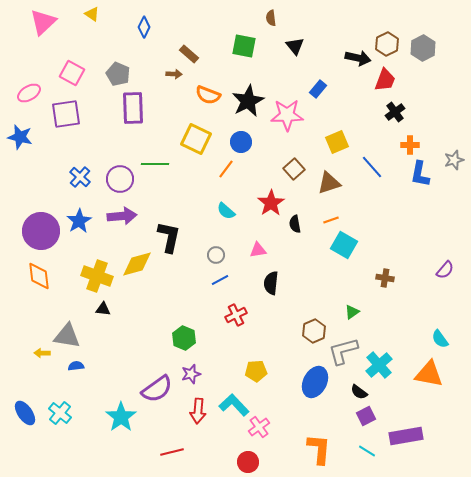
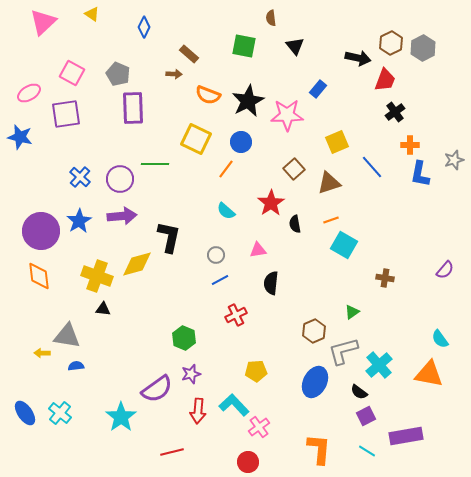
brown hexagon at (387, 44): moved 4 px right, 1 px up
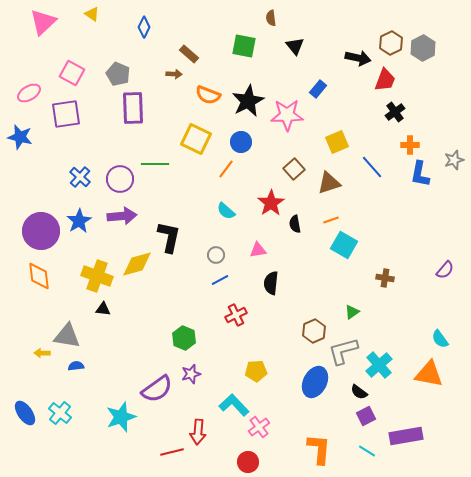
red arrow at (198, 411): moved 21 px down
cyan star at (121, 417): rotated 16 degrees clockwise
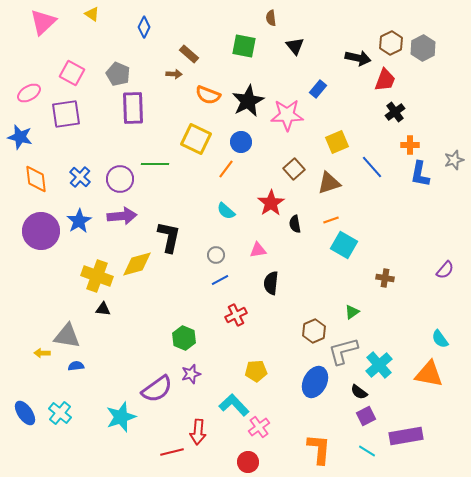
orange diamond at (39, 276): moved 3 px left, 97 px up
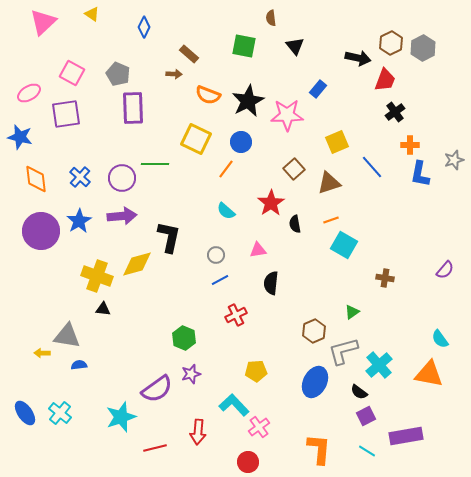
purple circle at (120, 179): moved 2 px right, 1 px up
blue semicircle at (76, 366): moved 3 px right, 1 px up
red line at (172, 452): moved 17 px left, 4 px up
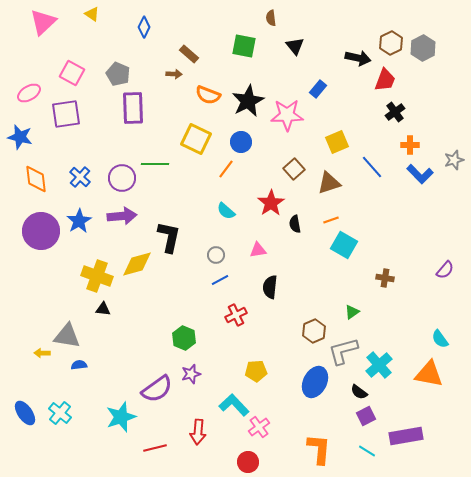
blue L-shape at (420, 174): rotated 56 degrees counterclockwise
black semicircle at (271, 283): moved 1 px left, 4 px down
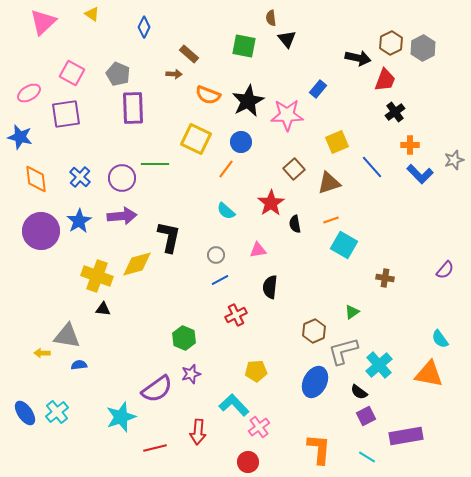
black triangle at (295, 46): moved 8 px left, 7 px up
cyan cross at (60, 413): moved 3 px left, 1 px up; rotated 10 degrees clockwise
cyan line at (367, 451): moved 6 px down
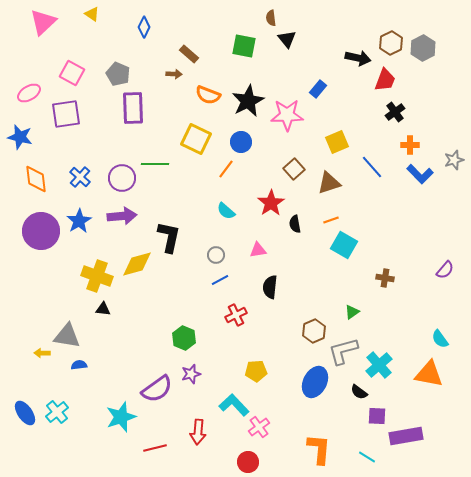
purple square at (366, 416): moved 11 px right; rotated 30 degrees clockwise
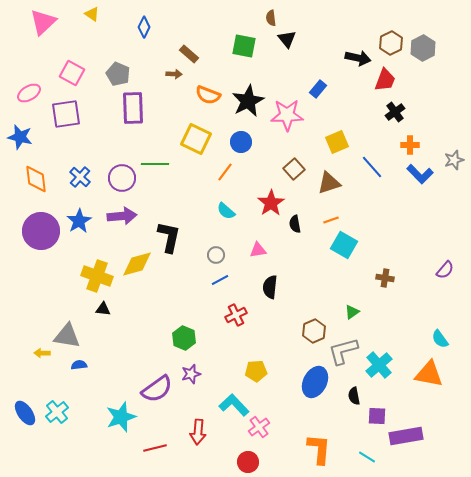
orange line at (226, 169): moved 1 px left, 3 px down
black semicircle at (359, 392): moved 5 px left, 4 px down; rotated 42 degrees clockwise
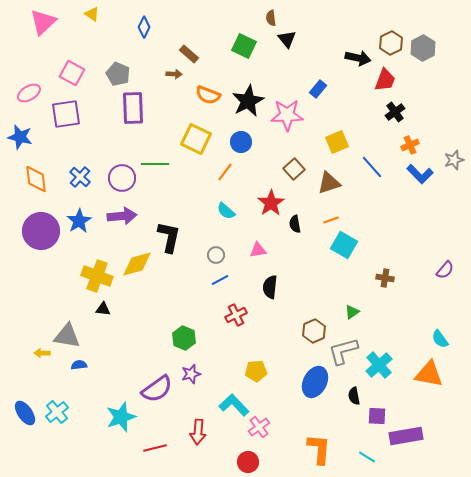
green square at (244, 46): rotated 15 degrees clockwise
orange cross at (410, 145): rotated 24 degrees counterclockwise
